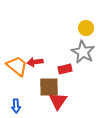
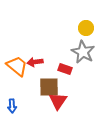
red rectangle: rotated 32 degrees clockwise
blue arrow: moved 4 px left
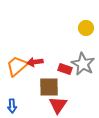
gray star: moved 12 px down
orange trapezoid: rotated 80 degrees counterclockwise
red triangle: moved 4 px down
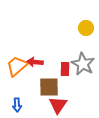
red arrow: rotated 14 degrees clockwise
red rectangle: rotated 72 degrees clockwise
blue arrow: moved 5 px right, 1 px up
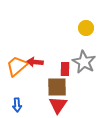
gray star: moved 1 px right, 2 px up
brown square: moved 8 px right
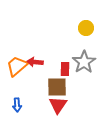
gray star: rotated 10 degrees clockwise
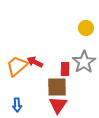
red arrow: rotated 21 degrees clockwise
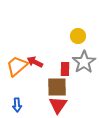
yellow circle: moved 8 px left, 8 px down
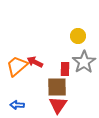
blue arrow: rotated 96 degrees clockwise
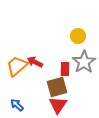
brown square: rotated 15 degrees counterclockwise
blue arrow: rotated 40 degrees clockwise
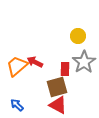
red triangle: rotated 36 degrees counterclockwise
